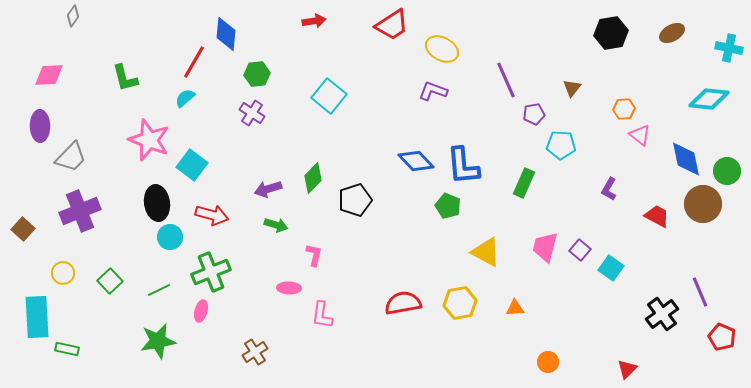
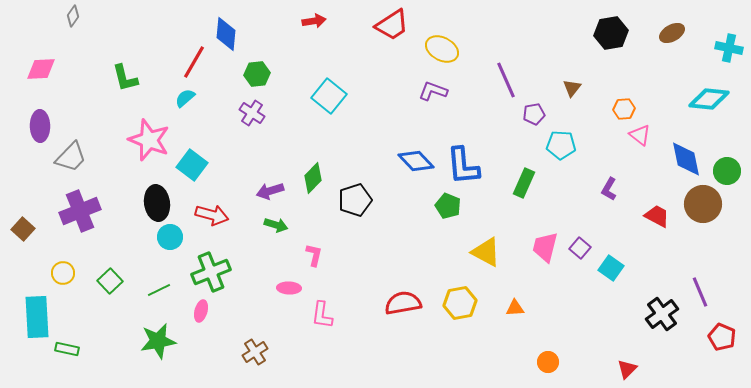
pink diamond at (49, 75): moved 8 px left, 6 px up
purple arrow at (268, 189): moved 2 px right, 2 px down
purple square at (580, 250): moved 2 px up
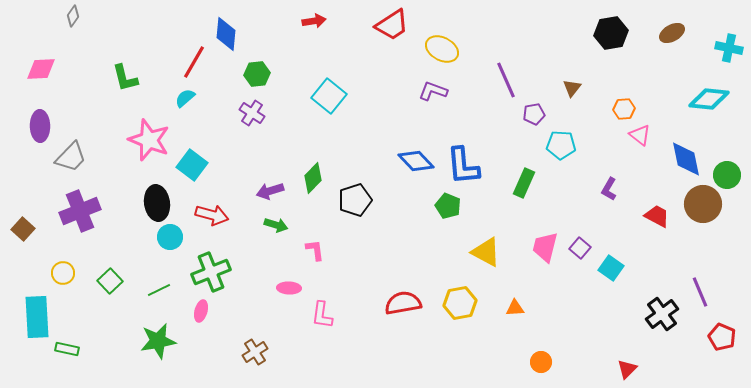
green circle at (727, 171): moved 4 px down
pink L-shape at (314, 255): moved 1 px right, 5 px up; rotated 20 degrees counterclockwise
orange circle at (548, 362): moved 7 px left
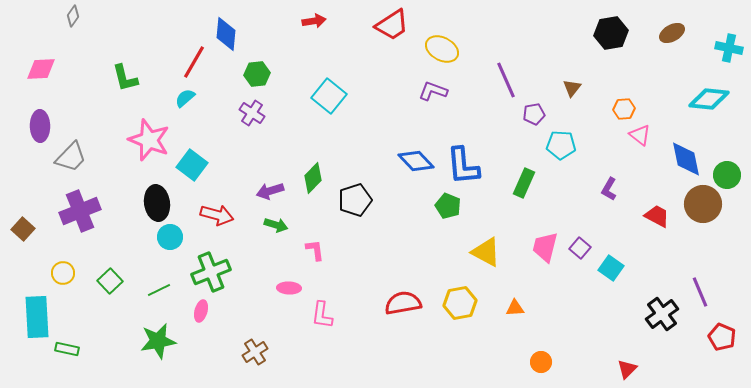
red arrow at (212, 215): moved 5 px right
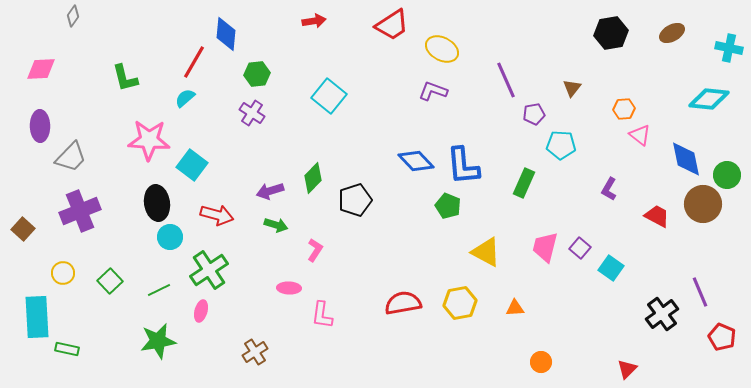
pink star at (149, 140): rotated 18 degrees counterclockwise
pink L-shape at (315, 250): rotated 40 degrees clockwise
green cross at (211, 272): moved 2 px left, 2 px up; rotated 12 degrees counterclockwise
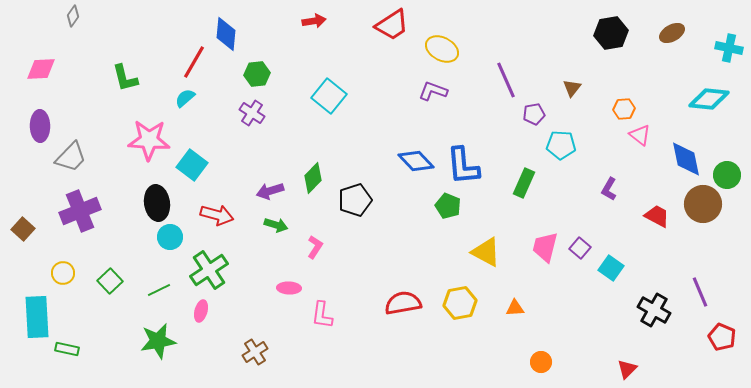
pink L-shape at (315, 250): moved 3 px up
black cross at (662, 314): moved 8 px left, 4 px up; rotated 24 degrees counterclockwise
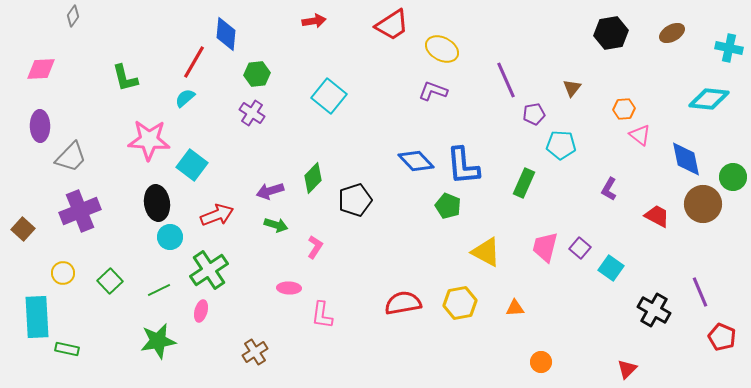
green circle at (727, 175): moved 6 px right, 2 px down
red arrow at (217, 215): rotated 36 degrees counterclockwise
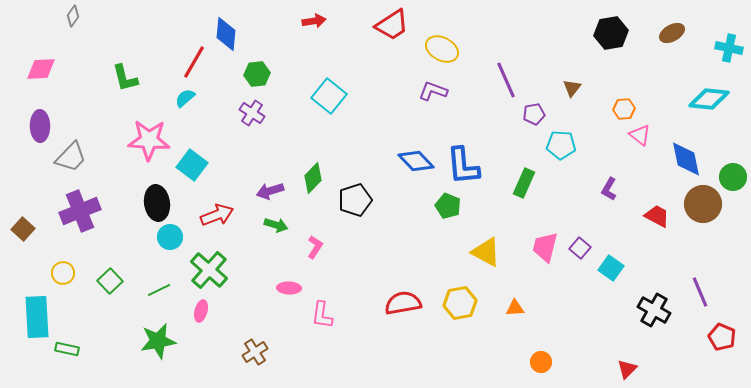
green cross at (209, 270): rotated 15 degrees counterclockwise
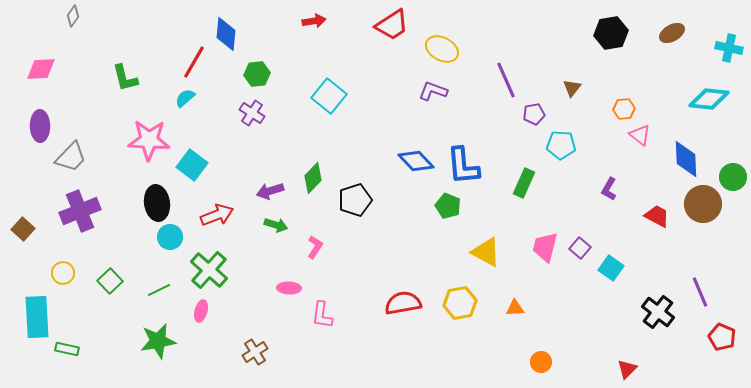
blue diamond at (686, 159): rotated 9 degrees clockwise
black cross at (654, 310): moved 4 px right, 2 px down; rotated 8 degrees clockwise
